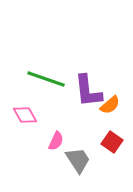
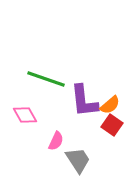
purple L-shape: moved 4 px left, 10 px down
red square: moved 17 px up
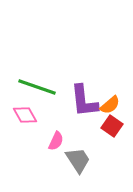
green line: moved 9 px left, 8 px down
red square: moved 1 px down
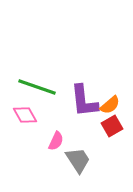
red square: rotated 25 degrees clockwise
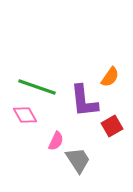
orange semicircle: moved 28 px up; rotated 15 degrees counterclockwise
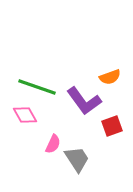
orange semicircle: rotated 35 degrees clockwise
purple L-shape: rotated 30 degrees counterclockwise
red square: rotated 10 degrees clockwise
pink semicircle: moved 3 px left, 3 px down
gray trapezoid: moved 1 px left, 1 px up
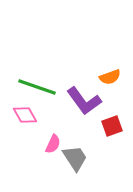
gray trapezoid: moved 2 px left, 1 px up
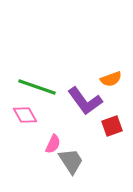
orange semicircle: moved 1 px right, 2 px down
purple L-shape: moved 1 px right
gray trapezoid: moved 4 px left, 3 px down
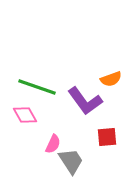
red square: moved 5 px left, 11 px down; rotated 15 degrees clockwise
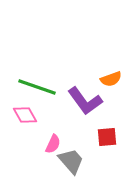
gray trapezoid: rotated 8 degrees counterclockwise
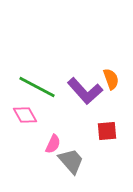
orange semicircle: rotated 90 degrees counterclockwise
green line: rotated 9 degrees clockwise
purple L-shape: moved 10 px up; rotated 6 degrees counterclockwise
red square: moved 6 px up
